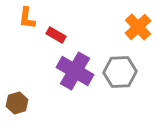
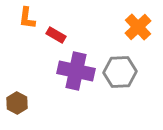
purple cross: moved 1 px right; rotated 18 degrees counterclockwise
brown hexagon: rotated 15 degrees counterclockwise
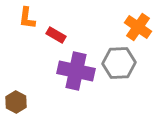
orange cross: rotated 12 degrees counterclockwise
gray hexagon: moved 1 px left, 9 px up
brown hexagon: moved 1 px left, 1 px up
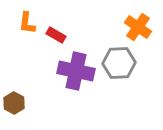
orange L-shape: moved 5 px down
brown hexagon: moved 2 px left, 1 px down
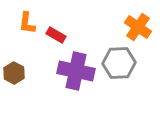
brown hexagon: moved 30 px up
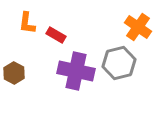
gray hexagon: rotated 12 degrees counterclockwise
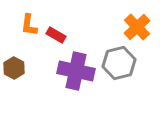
orange L-shape: moved 2 px right, 2 px down
orange cross: moved 1 px left; rotated 12 degrees clockwise
brown hexagon: moved 5 px up
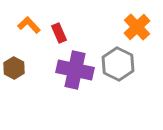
orange L-shape: rotated 130 degrees clockwise
red rectangle: moved 3 px right, 2 px up; rotated 36 degrees clockwise
gray hexagon: moved 1 px left, 1 px down; rotated 20 degrees counterclockwise
purple cross: moved 1 px left, 1 px up
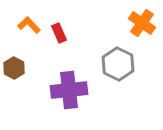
orange cross: moved 5 px right, 4 px up; rotated 12 degrees counterclockwise
purple cross: moved 6 px left, 20 px down; rotated 18 degrees counterclockwise
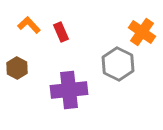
orange cross: moved 9 px down
red rectangle: moved 2 px right, 1 px up
brown hexagon: moved 3 px right
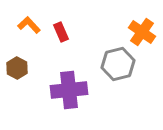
gray hexagon: rotated 20 degrees clockwise
